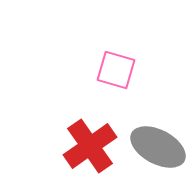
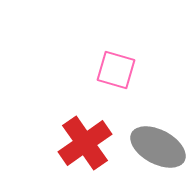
red cross: moved 5 px left, 3 px up
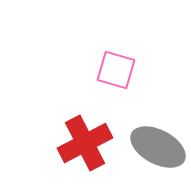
red cross: rotated 8 degrees clockwise
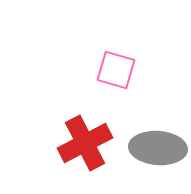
gray ellipse: moved 1 px down; rotated 24 degrees counterclockwise
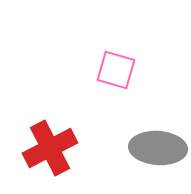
red cross: moved 35 px left, 5 px down
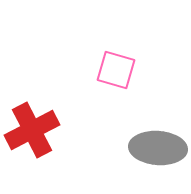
red cross: moved 18 px left, 18 px up
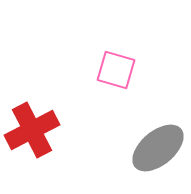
gray ellipse: rotated 44 degrees counterclockwise
